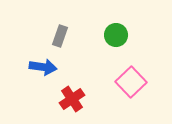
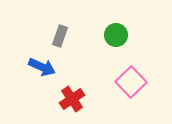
blue arrow: moved 1 px left; rotated 16 degrees clockwise
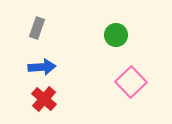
gray rectangle: moved 23 px left, 8 px up
blue arrow: rotated 28 degrees counterclockwise
red cross: moved 28 px left; rotated 15 degrees counterclockwise
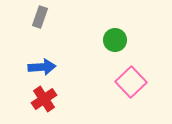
gray rectangle: moved 3 px right, 11 px up
green circle: moved 1 px left, 5 px down
red cross: rotated 15 degrees clockwise
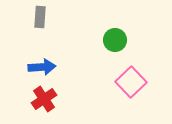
gray rectangle: rotated 15 degrees counterclockwise
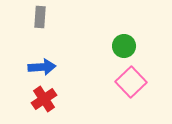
green circle: moved 9 px right, 6 px down
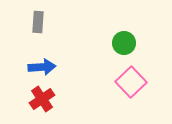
gray rectangle: moved 2 px left, 5 px down
green circle: moved 3 px up
red cross: moved 2 px left
